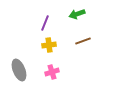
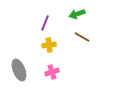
brown line: moved 1 px left, 4 px up; rotated 49 degrees clockwise
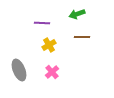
purple line: moved 3 px left; rotated 70 degrees clockwise
brown line: rotated 28 degrees counterclockwise
yellow cross: rotated 24 degrees counterclockwise
pink cross: rotated 24 degrees counterclockwise
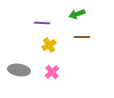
gray ellipse: rotated 60 degrees counterclockwise
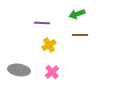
brown line: moved 2 px left, 2 px up
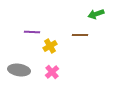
green arrow: moved 19 px right
purple line: moved 10 px left, 9 px down
yellow cross: moved 1 px right, 1 px down
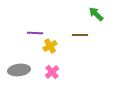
green arrow: rotated 63 degrees clockwise
purple line: moved 3 px right, 1 px down
gray ellipse: rotated 15 degrees counterclockwise
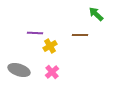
gray ellipse: rotated 25 degrees clockwise
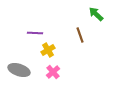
brown line: rotated 70 degrees clockwise
yellow cross: moved 2 px left, 4 px down
pink cross: moved 1 px right
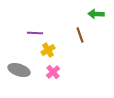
green arrow: rotated 42 degrees counterclockwise
